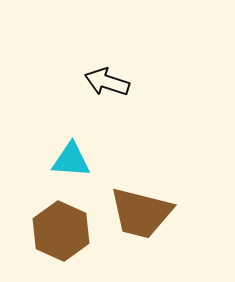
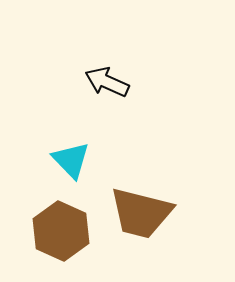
black arrow: rotated 6 degrees clockwise
cyan triangle: rotated 42 degrees clockwise
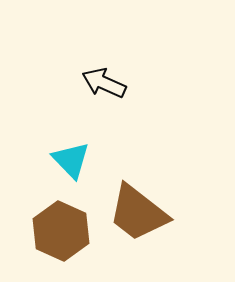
black arrow: moved 3 px left, 1 px down
brown trapezoid: moved 3 px left; rotated 24 degrees clockwise
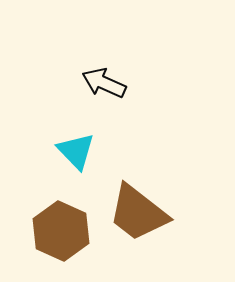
cyan triangle: moved 5 px right, 9 px up
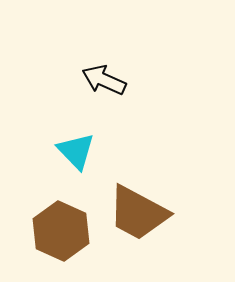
black arrow: moved 3 px up
brown trapezoid: rotated 10 degrees counterclockwise
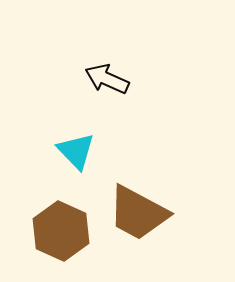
black arrow: moved 3 px right, 1 px up
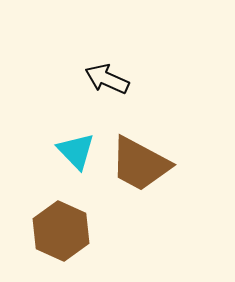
brown trapezoid: moved 2 px right, 49 px up
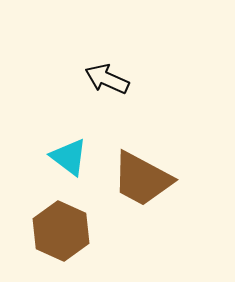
cyan triangle: moved 7 px left, 6 px down; rotated 9 degrees counterclockwise
brown trapezoid: moved 2 px right, 15 px down
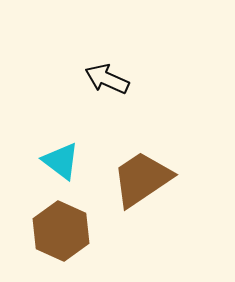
cyan triangle: moved 8 px left, 4 px down
brown trapezoid: rotated 118 degrees clockwise
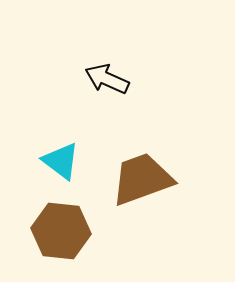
brown trapezoid: rotated 14 degrees clockwise
brown hexagon: rotated 18 degrees counterclockwise
